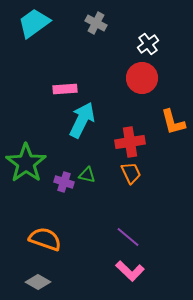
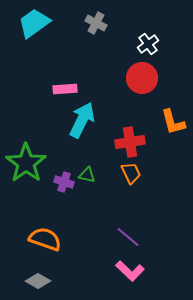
gray diamond: moved 1 px up
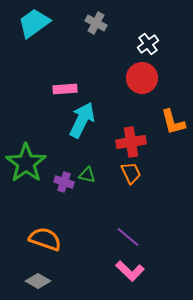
red cross: moved 1 px right
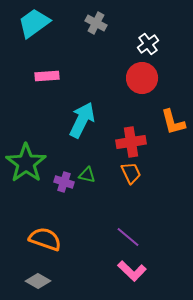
pink rectangle: moved 18 px left, 13 px up
pink L-shape: moved 2 px right
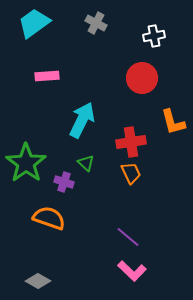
white cross: moved 6 px right, 8 px up; rotated 25 degrees clockwise
green triangle: moved 1 px left, 12 px up; rotated 30 degrees clockwise
orange semicircle: moved 4 px right, 21 px up
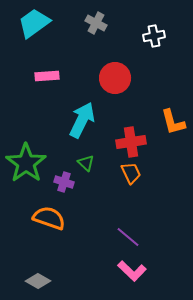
red circle: moved 27 px left
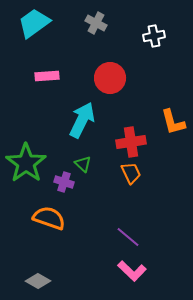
red circle: moved 5 px left
green triangle: moved 3 px left, 1 px down
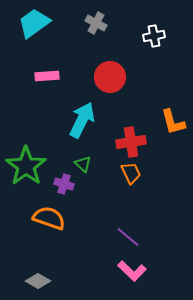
red circle: moved 1 px up
green star: moved 3 px down
purple cross: moved 2 px down
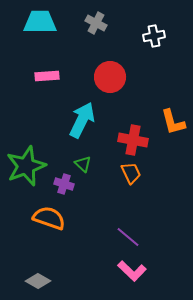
cyan trapezoid: moved 6 px right, 1 px up; rotated 36 degrees clockwise
red cross: moved 2 px right, 2 px up; rotated 20 degrees clockwise
green star: rotated 15 degrees clockwise
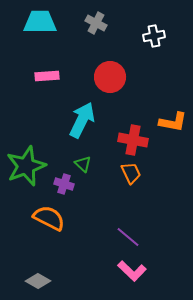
orange L-shape: rotated 64 degrees counterclockwise
orange semicircle: rotated 8 degrees clockwise
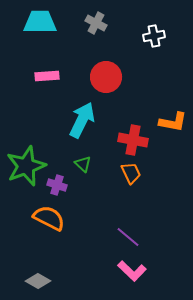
red circle: moved 4 px left
purple cross: moved 7 px left, 1 px down
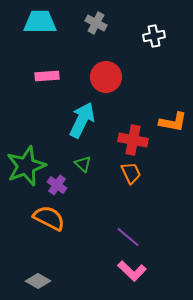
purple cross: rotated 18 degrees clockwise
